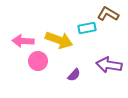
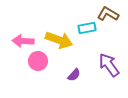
purple arrow: rotated 45 degrees clockwise
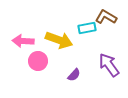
brown L-shape: moved 2 px left, 3 px down
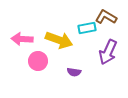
pink arrow: moved 1 px left, 2 px up
purple arrow: moved 1 px left, 13 px up; rotated 120 degrees counterclockwise
purple semicircle: moved 3 px up; rotated 56 degrees clockwise
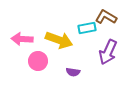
purple semicircle: moved 1 px left
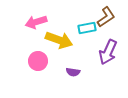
brown L-shape: rotated 115 degrees clockwise
pink arrow: moved 14 px right, 17 px up; rotated 20 degrees counterclockwise
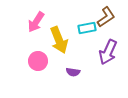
pink arrow: rotated 40 degrees counterclockwise
yellow arrow: rotated 48 degrees clockwise
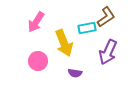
yellow arrow: moved 5 px right, 3 px down
purple semicircle: moved 2 px right, 1 px down
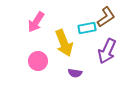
purple arrow: moved 1 px left, 1 px up
